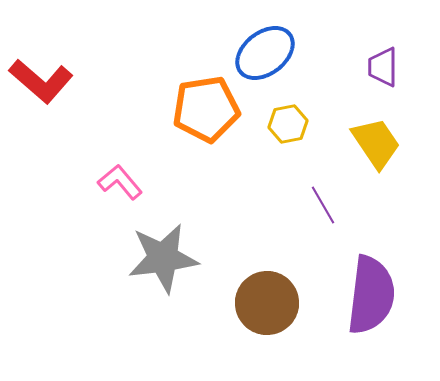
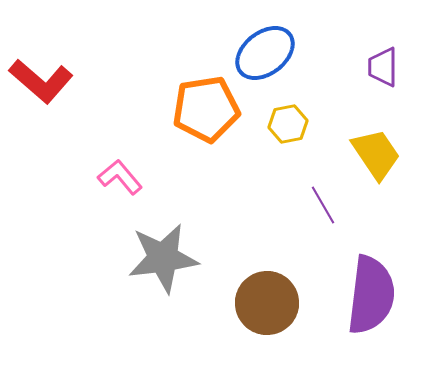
yellow trapezoid: moved 11 px down
pink L-shape: moved 5 px up
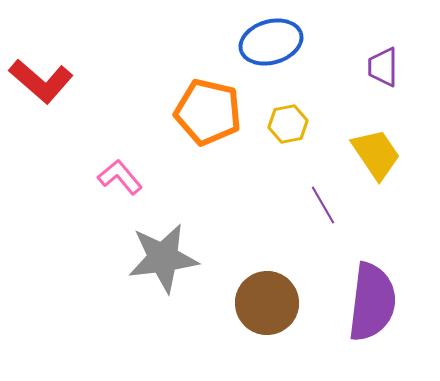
blue ellipse: moved 6 px right, 11 px up; rotated 22 degrees clockwise
orange pentagon: moved 2 px right, 3 px down; rotated 22 degrees clockwise
purple semicircle: moved 1 px right, 7 px down
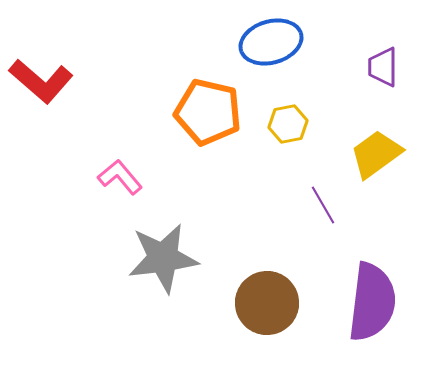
yellow trapezoid: rotated 92 degrees counterclockwise
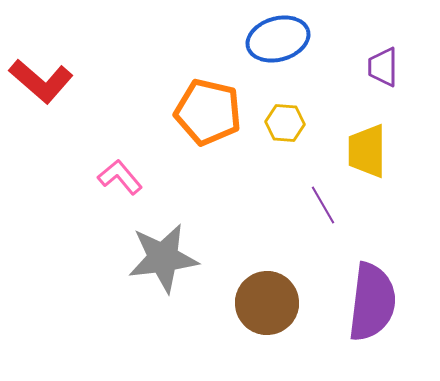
blue ellipse: moved 7 px right, 3 px up
yellow hexagon: moved 3 px left, 1 px up; rotated 15 degrees clockwise
yellow trapezoid: moved 9 px left, 3 px up; rotated 54 degrees counterclockwise
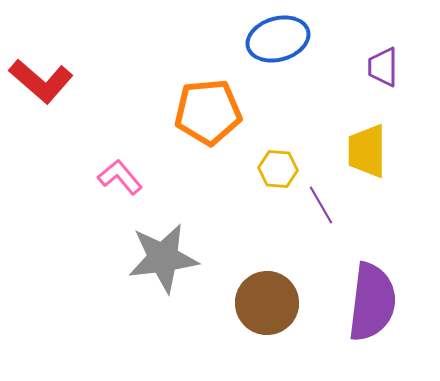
orange pentagon: rotated 18 degrees counterclockwise
yellow hexagon: moved 7 px left, 46 px down
purple line: moved 2 px left
